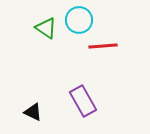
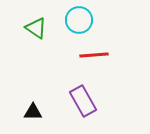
green triangle: moved 10 px left
red line: moved 9 px left, 9 px down
black triangle: rotated 24 degrees counterclockwise
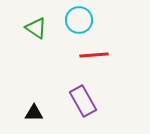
black triangle: moved 1 px right, 1 px down
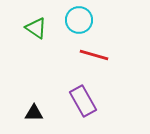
red line: rotated 20 degrees clockwise
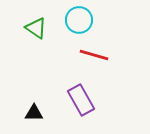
purple rectangle: moved 2 px left, 1 px up
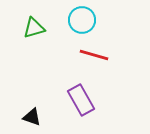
cyan circle: moved 3 px right
green triangle: moved 2 px left; rotated 50 degrees counterclockwise
black triangle: moved 2 px left, 4 px down; rotated 18 degrees clockwise
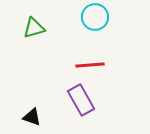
cyan circle: moved 13 px right, 3 px up
red line: moved 4 px left, 10 px down; rotated 20 degrees counterclockwise
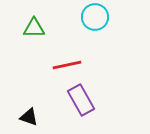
green triangle: rotated 15 degrees clockwise
red line: moved 23 px left; rotated 8 degrees counterclockwise
black triangle: moved 3 px left
